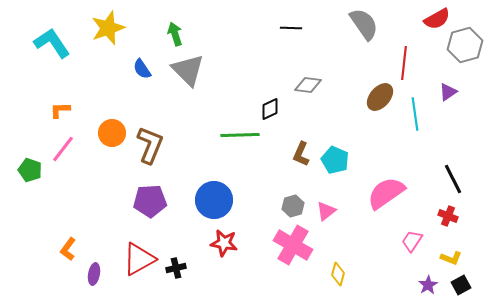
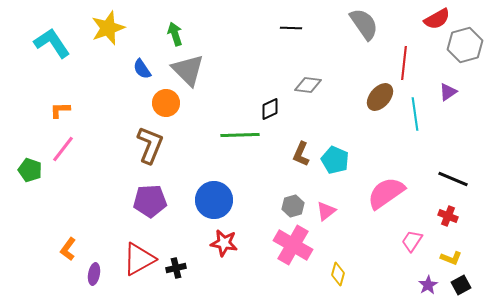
orange circle at (112, 133): moved 54 px right, 30 px up
black line at (453, 179): rotated 40 degrees counterclockwise
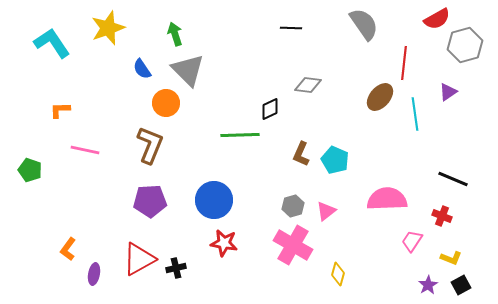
pink line at (63, 149): moved 22 px right, 1 px down; rotated 64 degrees clockwise
pink semicircle at (386, 193): moved 1 px right, 6 px down; rotated 33 degrees clockwise
red cross at (448, 216): moved 6 px left
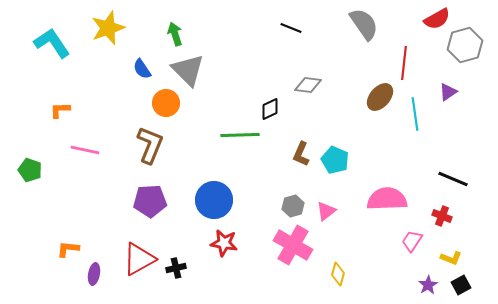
black line at (291, 28): rotated 20 degrees clockwise
orange L-shape at (68, 249): rotated 60 degrees clockwise
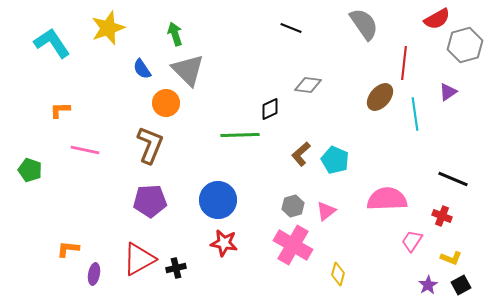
brown L-shape at (301, 154): rotated 25 degrees clockwise
blue circle at (214, 200): moved 4 px right
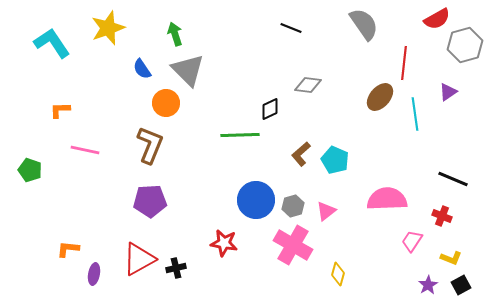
blue circle at (218, 200): moved 38 px right
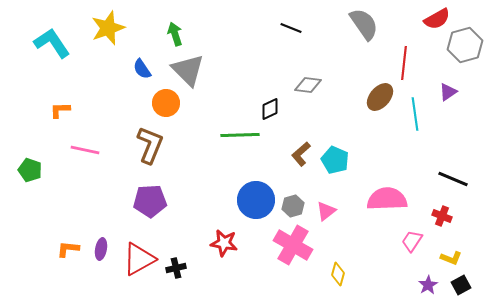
purple ellipse at (94, 274): moved 7 px right, 25 px up
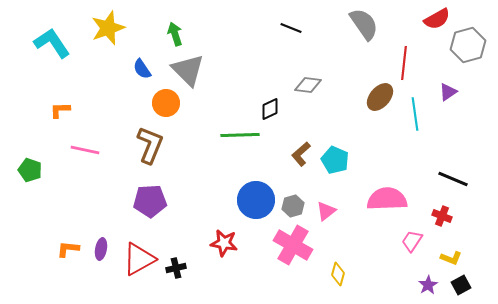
gray hexagon at (465, 45): moved 3 px right
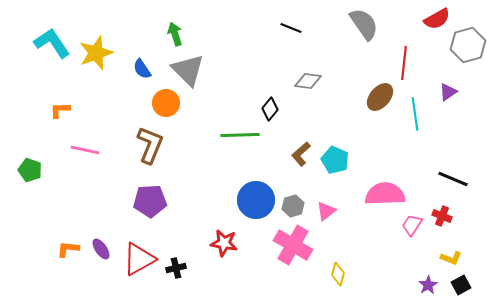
yellow star at (108, 28): moved 12 px left, 25 px down
gray diamond at (308, 85): moved 4 px up
black diamond at (270, 109): rotated 25 degrees counterclockwise
pink semicircle at (387, 199): moved 2 px left, 5 px up
pink trapezoid at (412, 241): moved 16 px up
purple ellipse at (101, 249): rotated 45 degrees counterclockwise
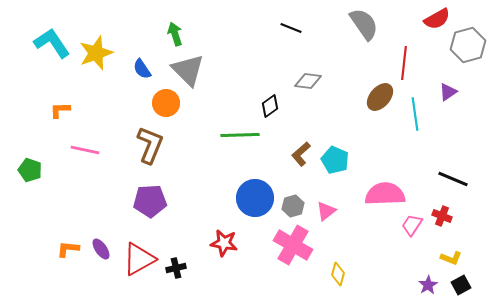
black diamond at (270, 109): moved 3 px up; rotated 15 degrees clockwise
blue circle at (256, 200): moved 1 px left, 2 px up
